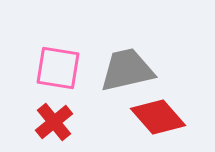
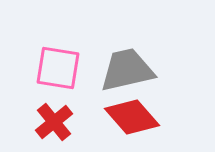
red diamond: moved 26 px left
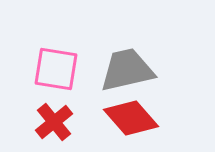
pink square: moved 2 px left, 1 px down
red diamond: moved 1 px left, 1 px down
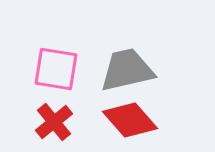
red diamond: moved 1 px left, 2 px down
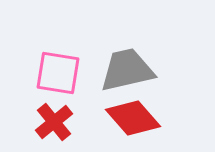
pink square: moved 2 px right, 4 px down
red diamond: moved 3 px right, 2 px up
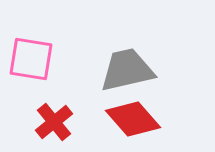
pink square: moved 27 px left, 14 px up
red diamond: moved 1 px down
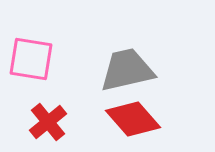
red cross: moved 6 px left
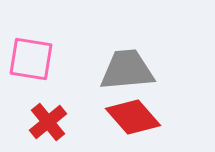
gray trapezoid: rotated 8 degrees clockwise
red diamond: moved 2 px up
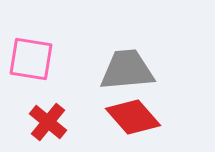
red cross: rotated 12 degrees counterclockwise
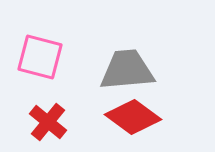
pink square: moved 9 px right, 2 px up; rotated 6 degrees clockwise
red diamond: rotated 12 degrees counterclockwise
